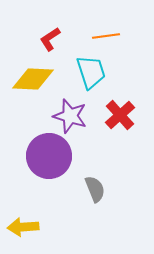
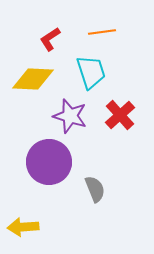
orange line: moved 4 px left, 4 px up
purple circle: moved 6 px down
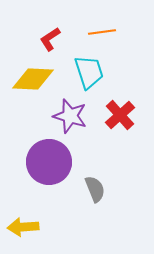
cyan trapezoid: moved 2 px left
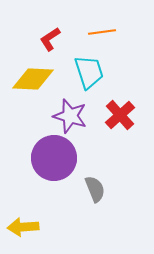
purple circle: moved 5 px right, 4 px up
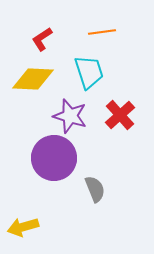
red L-shape: moved 8 px left
yellow arrow: rotated 12 degrees counterclockwise
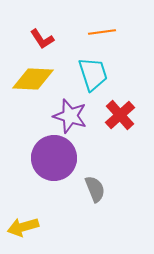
red L-shape: rotated 90 degrees counterclockwise
cyan trapezoid: moved 4 px right, 2 px down
